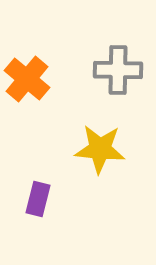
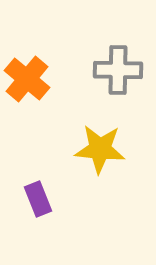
purple rectangle: rotated 36 degrees counterclockwise
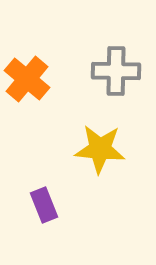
gray cross: moved 2 px left, 1 px down
purple rectangle: moved 6 px right, 6 px down
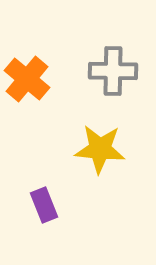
gray cross: moved 3 px left
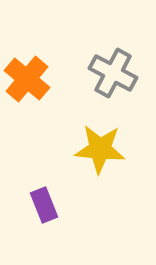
gray cross: moved 2 px down; rotated 27 degrees clockwise
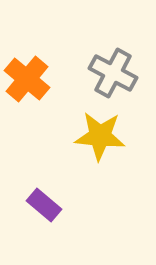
yellow star: moved 13 px up
purple rectangle: rotated 28 degrees counterclockwise
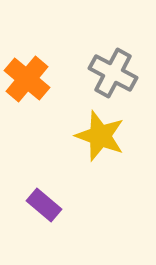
yellow star: rotated 15 degrees clockwise
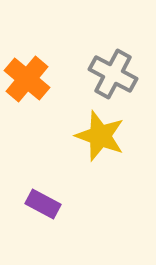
gray cross: moved 1 px down
purple rectangle: moved 1 px left, 1 px up; rotated 12 degrees counterclockwise
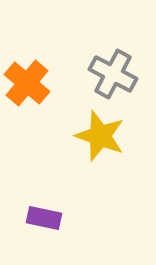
orange cross: moved 4 px down
purple rectangle: moved 1 px right, 14 px down; rotated 16 degrees counterclockwise
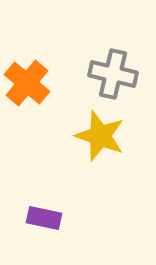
gray cross: rotated 15 degrees counterclockwise
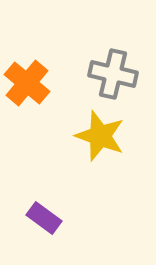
purple rectangle: rotated 24 degrees clockwise
